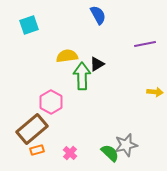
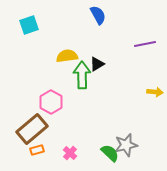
green arrow: moved 1 px up
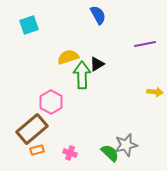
yellow semicircle: moved 1 px right, 1 px down; rotated 10 degrees counterclockwise
pink cross: rotated 24 degrees counterclockwise
